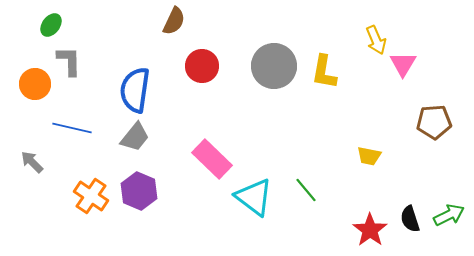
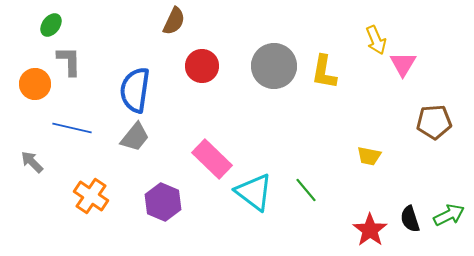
purple hexagon: moved 24 px right, 11 px down
cyan triangle: moved 5 px up
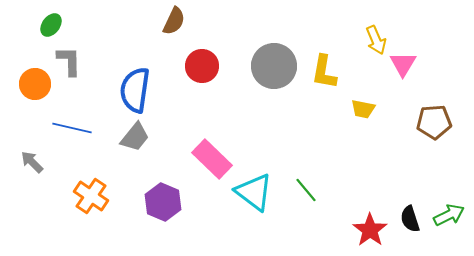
yellow trapezoid: moved 6 px left, 47 px up
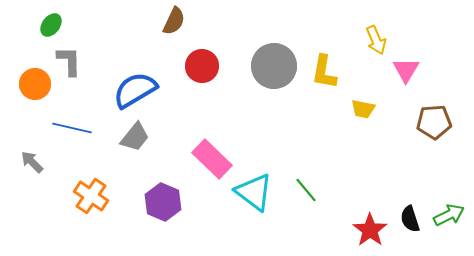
pink triangle: moved 3 px right, 6 px down
blue semicircle: rotated 51 degrees clockwise
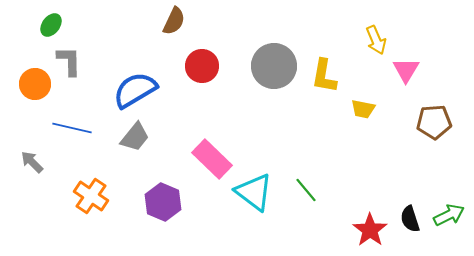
yellow L-shape: moved 4 px down
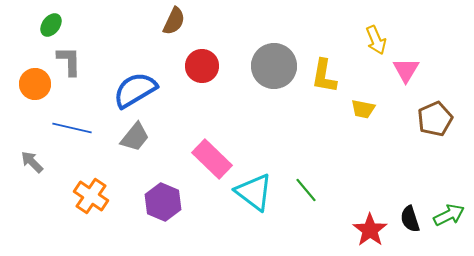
brown pentagon: moved 1 px right, 3 px up; rotated 20 degrees counterclockwise
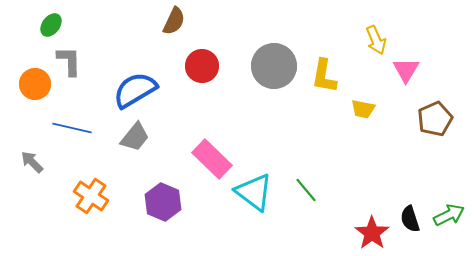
red star: moved 2 px right, 3 px down
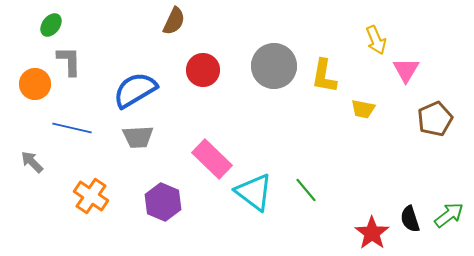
red circle: moved 1 px right, 4 px down
gray trapezoid: moved 3 px right; rotated 48 degrees clockwise
green arrow: rotated 12 degrees counterclockwise
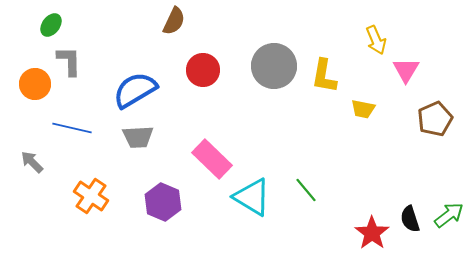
cyan triangle: moved 2 px left, 5 px down; rotated 6 degrees counterclockwise
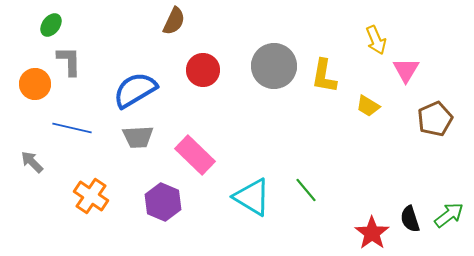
yellow trapezoid: moved 5 px right, 3 px up; rotated 20 degrees clockwise
pink rectangle: moved 17 px left, 4 px up
